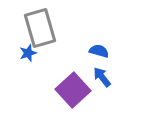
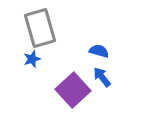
blue star: moved 4 px right, 6 px down
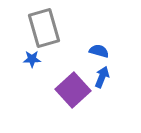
gray rectangle: moved 4 px right
blue star: rotated 18 degrees clockwise
blue arrow: rotated 60 degrees clockwise
